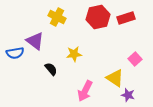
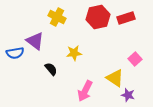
yellow star: moved 1 px up
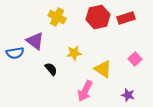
yellow triangle: moved 12 px left, 9 px up
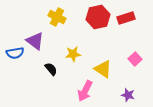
yellow star: moved 1 px left, 1 px down
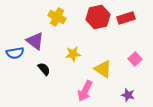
black semicircle: moved 7 px left
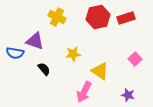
purple triangle: rotated 18 degrees counterclockwise
blue semicircle: rotated 18 degrees clockwise
yellow triangle: moved 3 px left, 2 px down
pink arrow: moved 1 px left, 1 px down
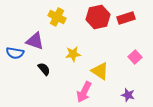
pink square: moved 2 px up
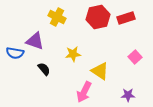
purple star: rotated 16 degrees counterclockwise
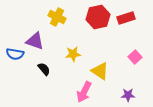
blue semicircle: moved 1 px down
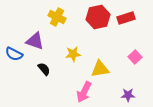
blue semicircle: moved 1 px left; rotated 18 degrees clockwise
yellow triangle: moved 2 px up; rotated 42 degrees counterclockwise
